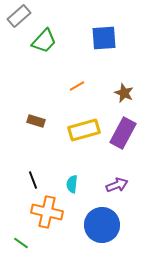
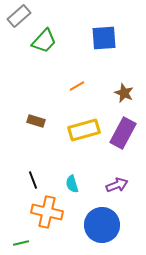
cyan semicircle: rotated 24 degrees counterclockwise
green line: rotated 49 degrees counterclockwise
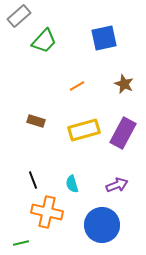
blue square: rotated 8 degrees counterclockwise
brown star: moved 9 px up
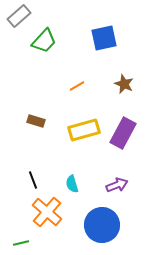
orange cross: rotated 28 degrees clockwise
